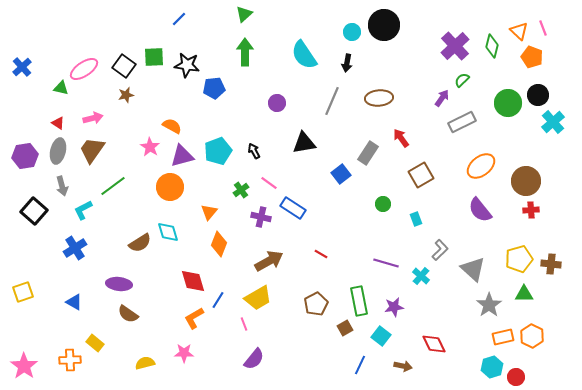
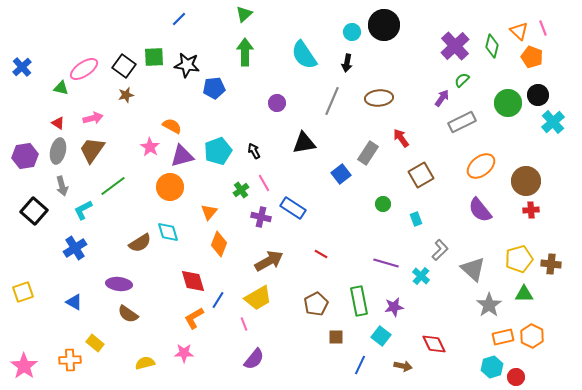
pink line at (269, 183): moved 5 px left; rotated 24 degrees clockwise
brown square at (345, 328): moved 9 px left, 9 px down; rotated 28 degrees clockwise
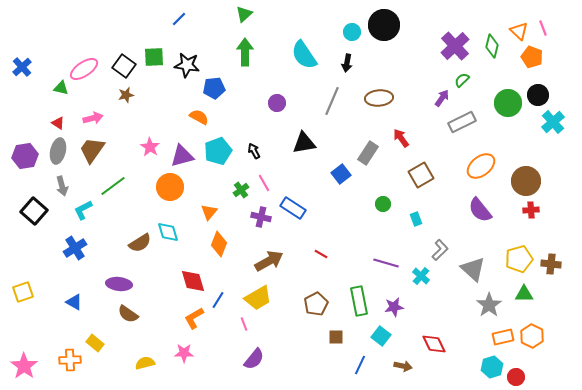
orange semicircle at (172, 126): moved 27 px right, 9 px up
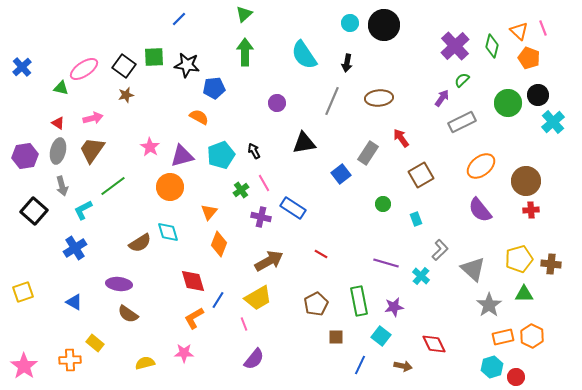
cyan circle at (352, 32): moved 2 px left, 9 px up
orange pentagon at (532, 57): moved 3 px left, 1 px down
cyan pentagon at (218, 151): moved 3 px right, 4 px down
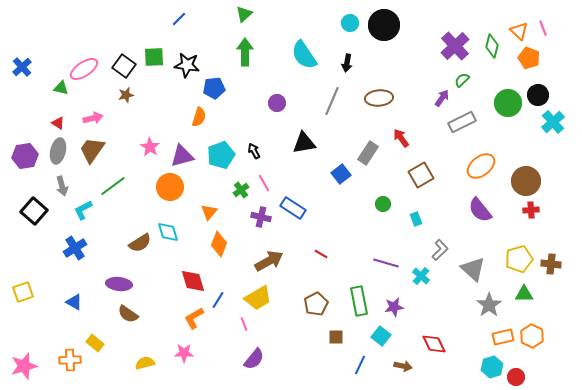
orange semicircle at (199, 117): rotated 78 degrees clockwise
pink star at (24, 366): rotated 20 degrees clockwise
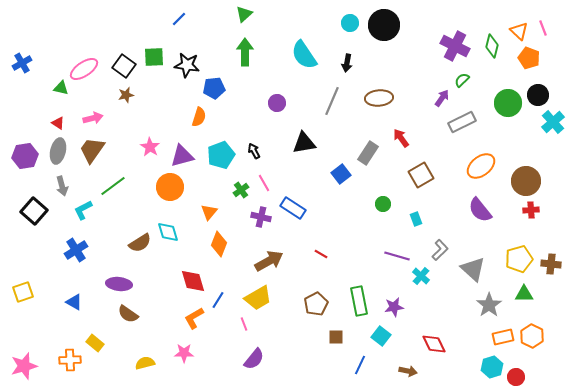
purple cross at (455, 46): rotated 20 degrees counterclockwise
blue cross at (22, 67): moved 4 px up; rotated 12 degrees clockwise
blue cross at (75, 248): moved 1 px right, 2 px down
purple line at (386, 263): moved 11 px right, 7 px up
brown arrow at (403, 366): moved 5 px right, 5 px down
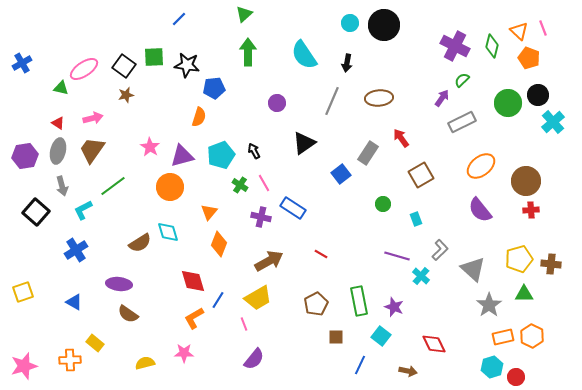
green arrow at (245, 52): moved 3 px right
black triangle at (304, 143): rotated 25 degrees counterclockwise
green cross at (241, 190): moved 1 px left, 5 px up; rotated 21 degrees counterclockwise
black square at (34, 211): moved 2 px right, 1 px down
purple star at (394, 307): rotated 30 degrees clockwise
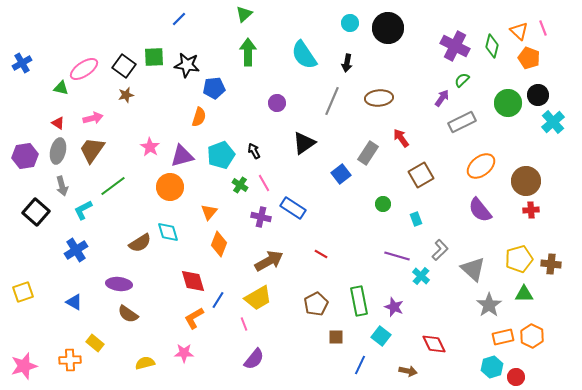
black circle at (384, 25): moved 4 px right, 3 px down
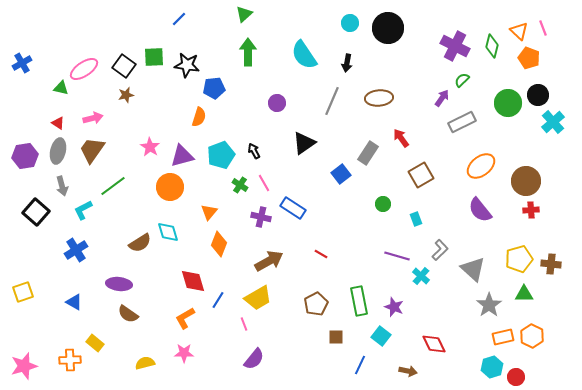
orange L-shape at (194, 318): moved 9 px left
